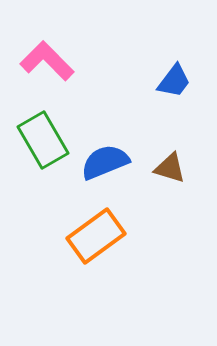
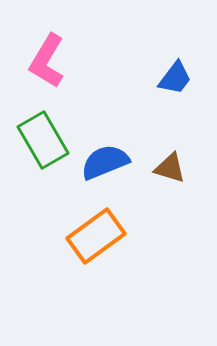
pink L-shape: rotated 104 degrees counterclockwise
blue trapezoid: moved 1 px right, 3 px up
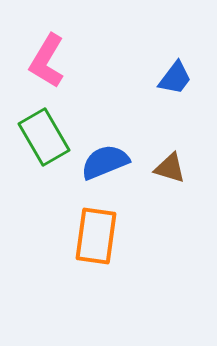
green rectangle: moved 1 px right, 3 px up
orange rectangle: rotated 46 degrees counterclockwise
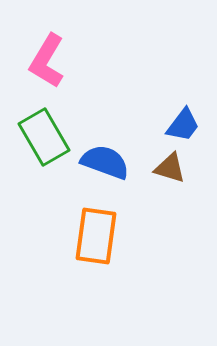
blue trapezoid: moved 8 px right, 47 px down
blue semicircle: rotated 42 degrees clockwise
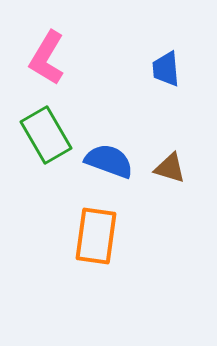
pink L-shape: moved 3 px up
blue trapezoid: moved 17 px left, 56 px up; rotated 138 degrees clockwise
green rectangle: moved 2 px right, 2 px up
blue semicircle: moved 4 px right, 1 px up
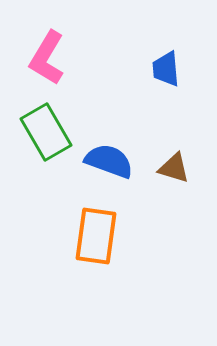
green rectangle: moved 3 px up
brown triangle: moved 4 px right
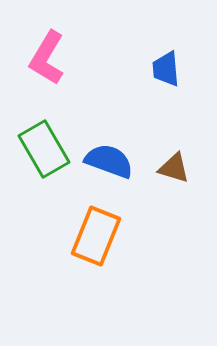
green rectangle: moved 2 px left, 17 px down
orange rectangle: rotated 14 degrees clockwise
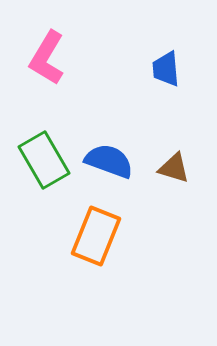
green rectangle: moved 11 px down
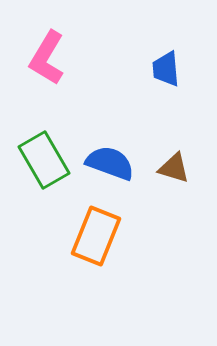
blue semicircle: moved 1 px right, 2 px down
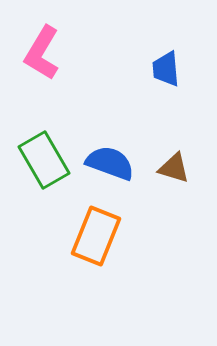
pink L-shape: moved 5 px left, 5 px up
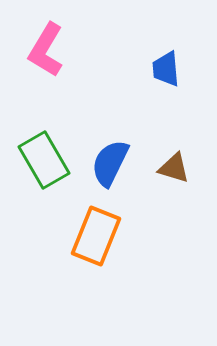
pink L-shape: moved 4 px right, 3 px up
blue semicircle: rotated 84 degrees counterclockwise
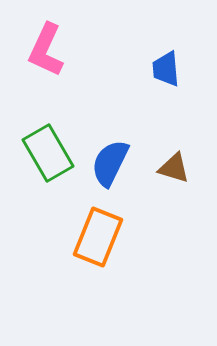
pink L-shape: rotated 6 degrees counterclockwise
green rectangle: moved 4 px right, 7 px up
orange rectangle: moved 2 px right, 1 px down
